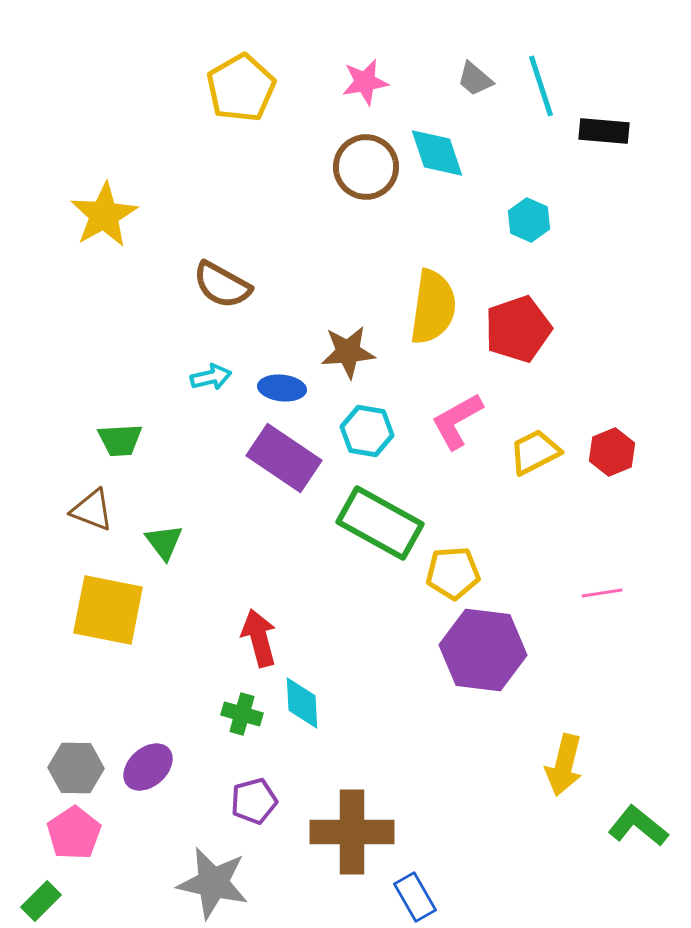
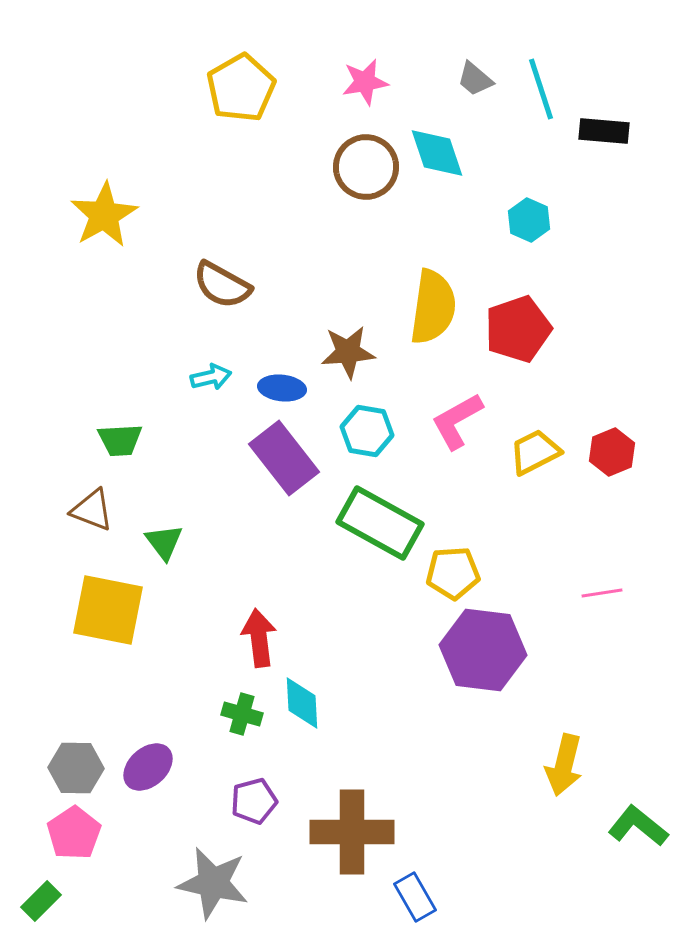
cyan line at (541, 86): moved 3 px down
purple rectangle at (284, 458): rotated 18 degrees clockwise
red arrow at (259, 638): rotated 8 degrees clockwise
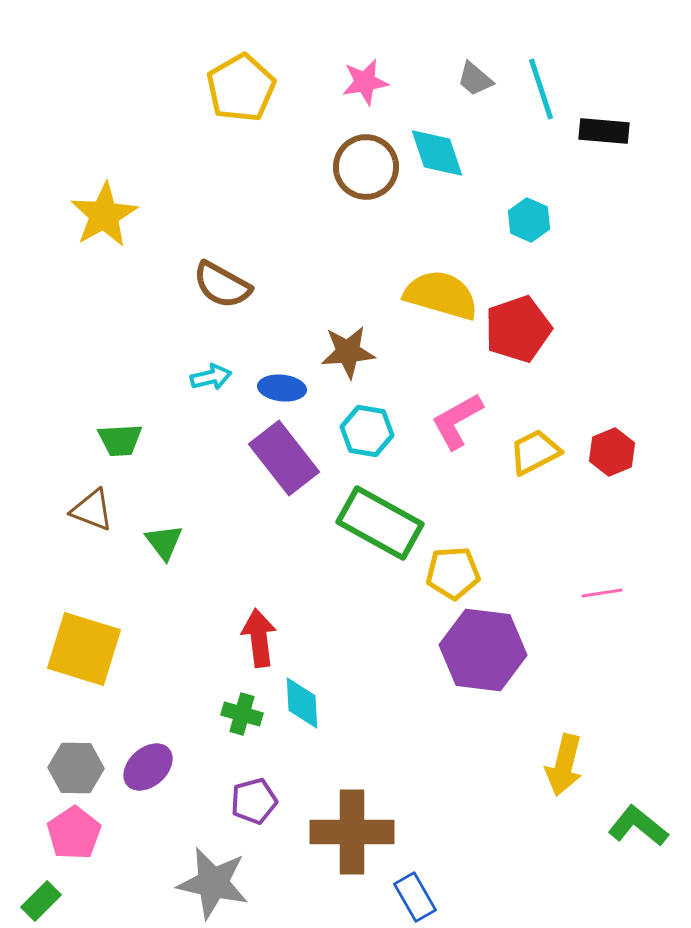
yellow semicircle at (433, 307): moved 8 px right, 12 px up; rotated 82 degrees counterclockwise
yellow square at (108, 610): moved 24 px left, 39 px down; rotated 6 degrees clockwise
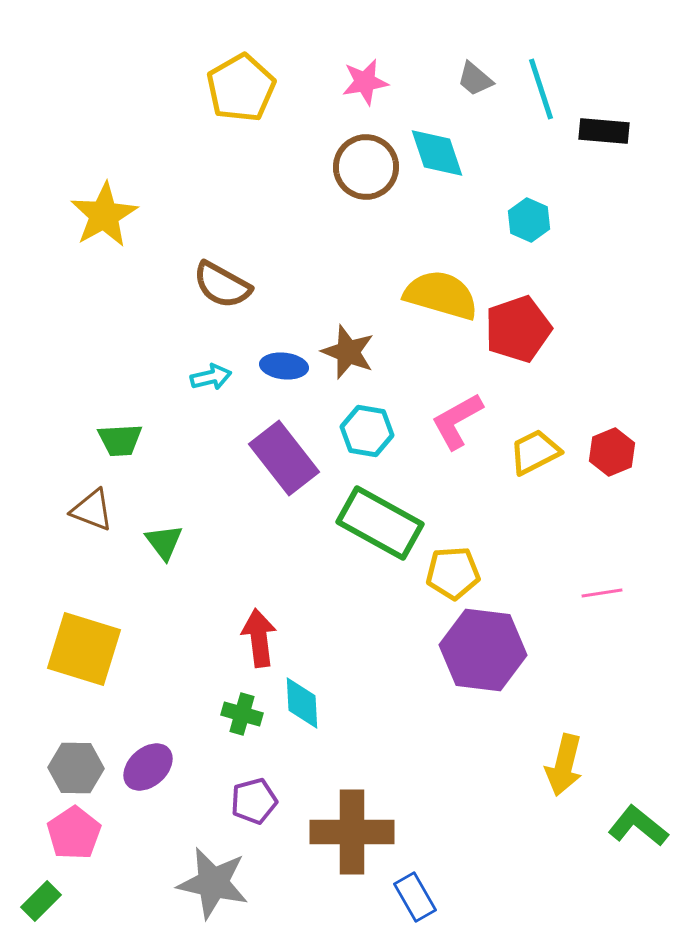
brown star at (348, 352): rotated 26 degrees clockwise
blue ellipse at (282, 388): moved 2 px right, 22 px up
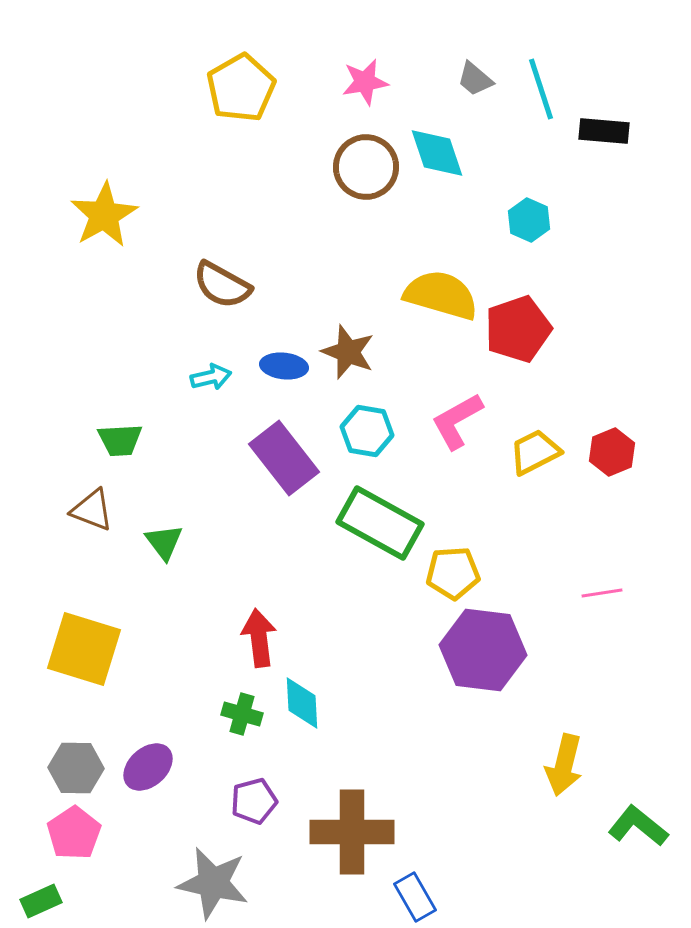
green rectangle at (41, 901): rotated 21 degrees clockwise
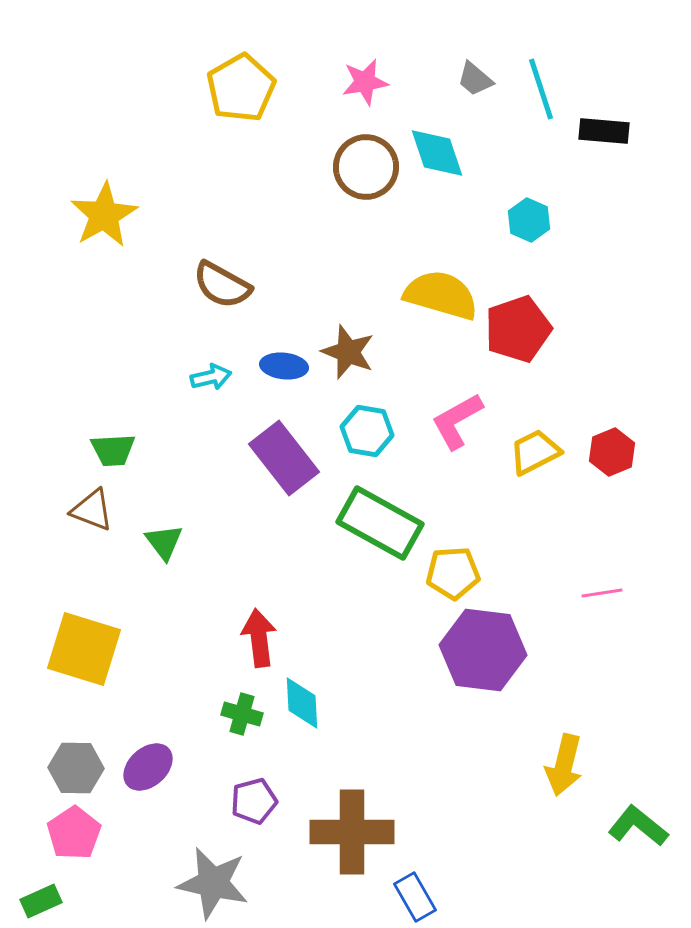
green trapezoid at (120, 440): moved 7 px left, 10 px down
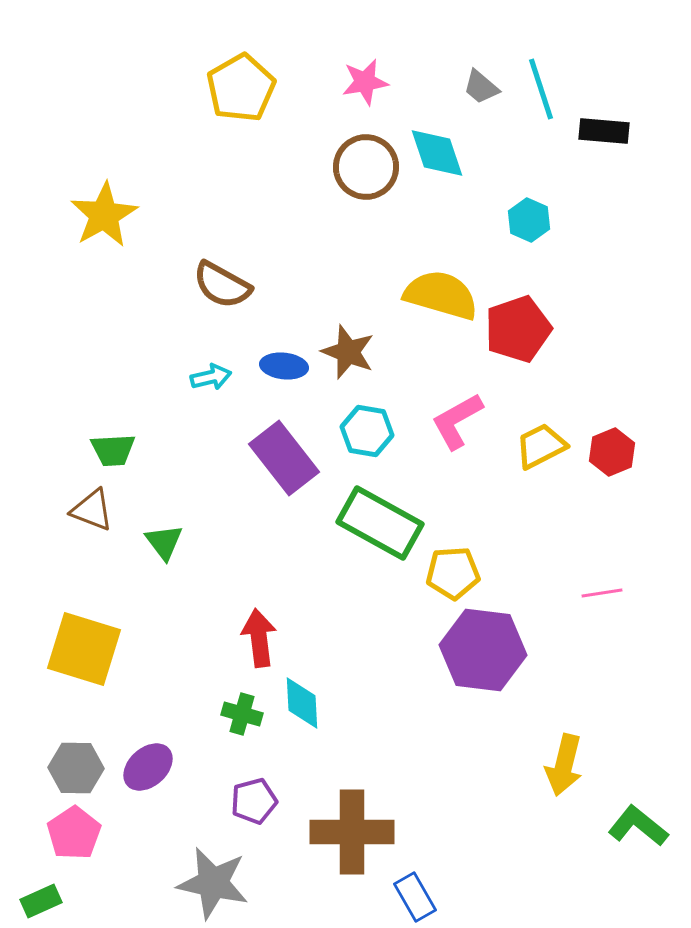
gray trapezoid at (475, 79): moved 6 px right, 8 px down
yellow trapezoid at (535, 452): moved 6 px right, 6 px up
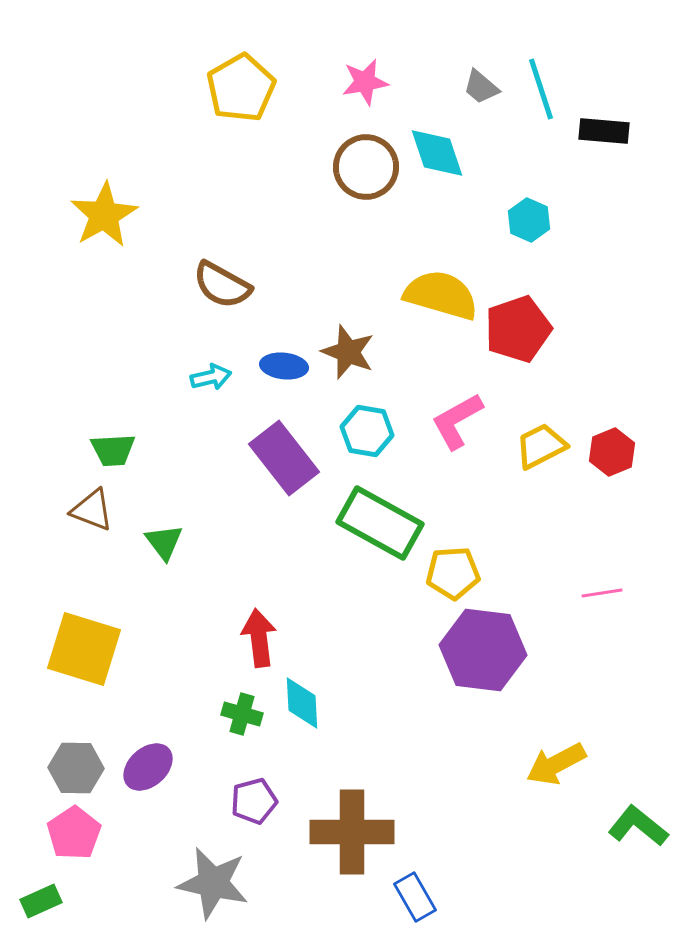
yellow arrow at (564, 765): moved 8 px left, 1 px up; rotated 48 degrees clockwise
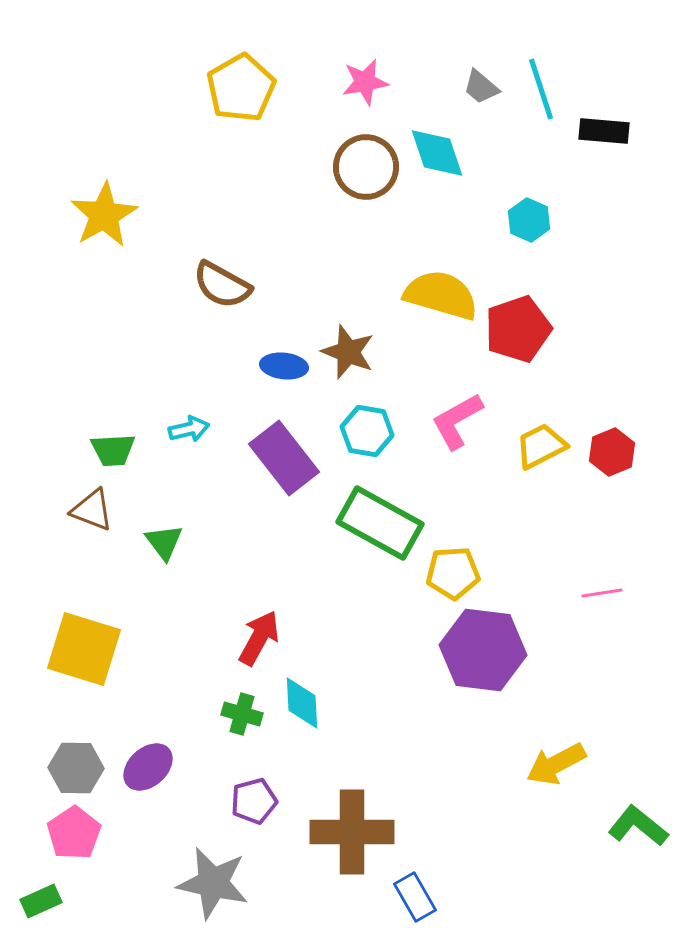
cyan arrow at (211, 377): moved 22 px left, 52 px down
red arrow at (259, 638): rotated 36 degrees clockwise
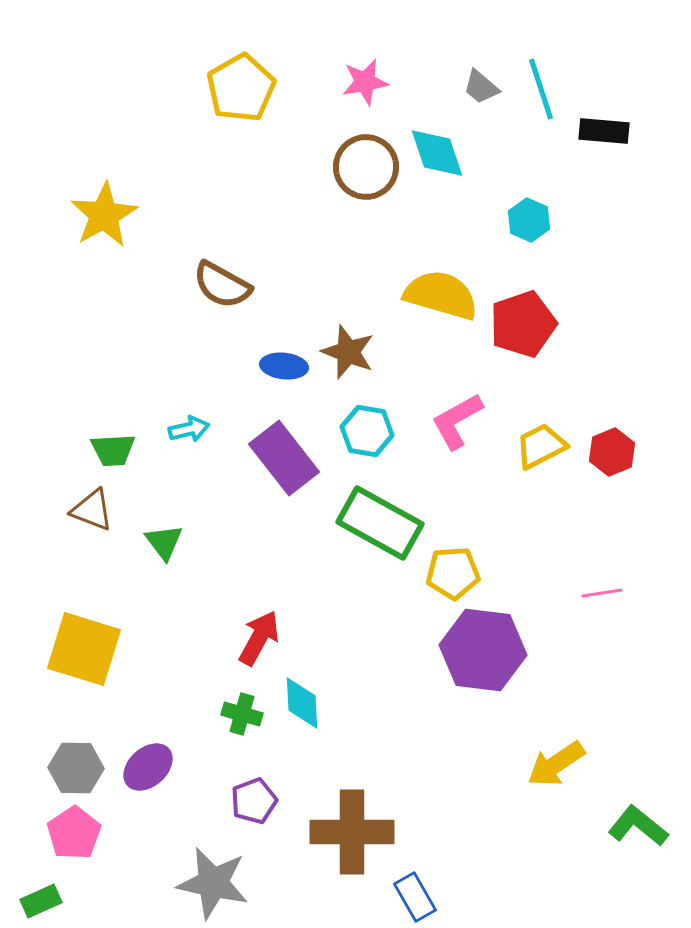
red pentagon at (518, 329): moved 5 px right, 5 px up
yellow arrow at (556, 764): rotated 6 degrees counterclockwise
purple pentagon at (254, 801): rotated 6 degrees counterclockwise
